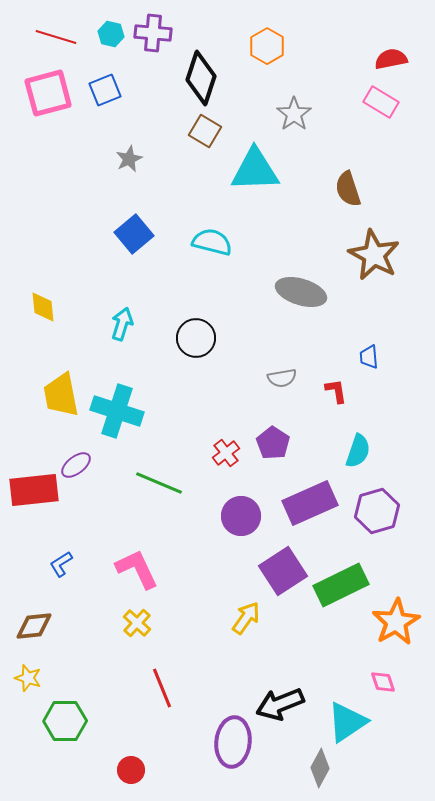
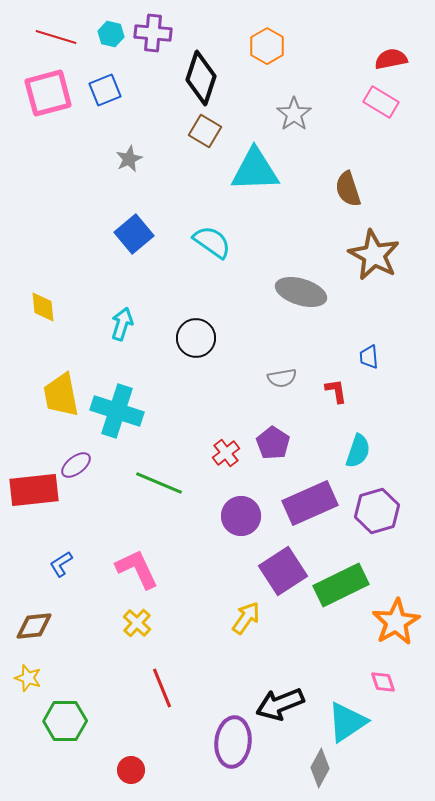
cyan semicircle at (212, 242): rotated 21 degrees clockwise
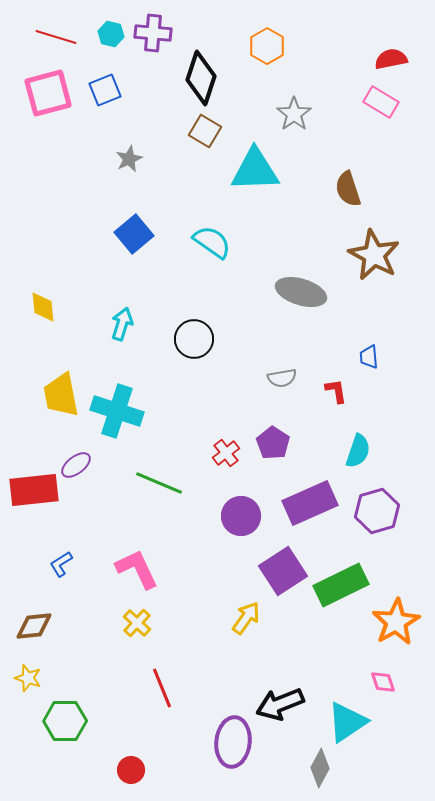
black circle at (196, 338): moved 2 px left, 1 px down
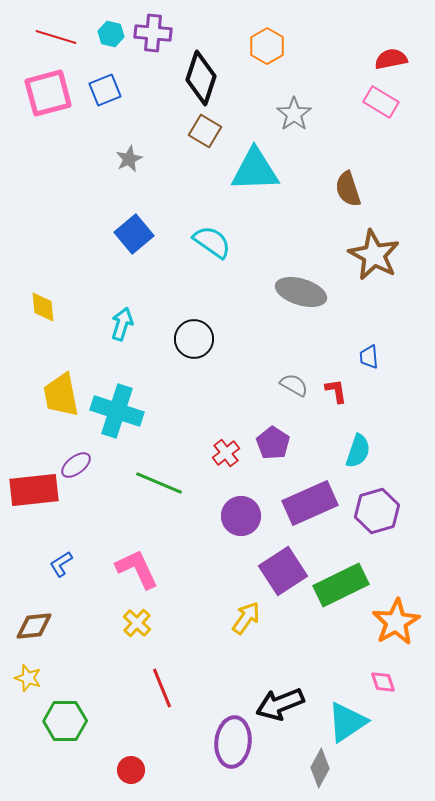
gray semicircle at (282, 378): moved 12 px right, 7 px down; rotated 140 degrees counterclockwise
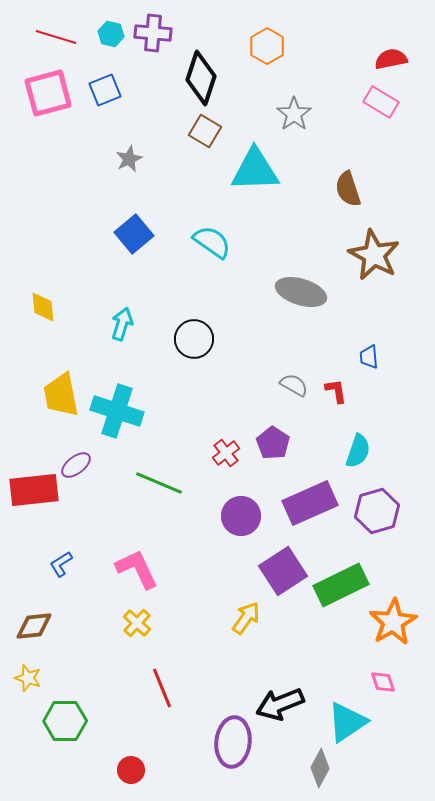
orange star at (396, 622): moved 3 px left
